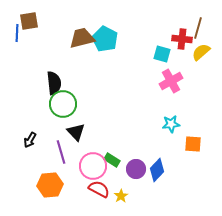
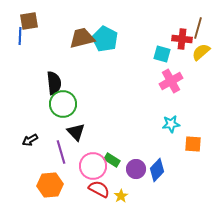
blue line: moved 3 px right, 3 px down
black arrow: rotated 28 degrees clockwise
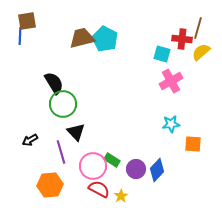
brown square: moved 2 px left
black semicircle: rotated 25 degrees counterclockwise
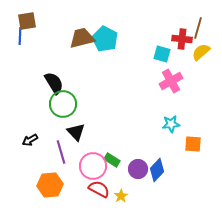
purple circle: moved 2 px right
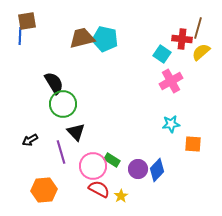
cyan pentagon: rotated 15 degrees counterclockwise
cyan square: rotated 18 degrees clockwise
orange hexagon: moved 6 px left, 5 px down
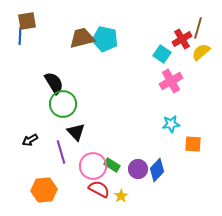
red cross: rotated 36 degrees counterclockwise
green rectangle: moved 5 px down
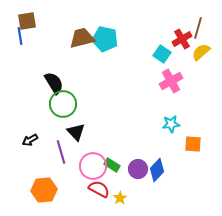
blue line: rotated 12 degrees counterclockwise
yellow star: moved 1 px left, 2 px down
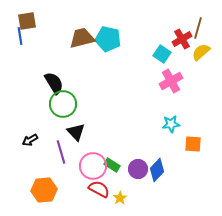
cyan pentagon: moved 3 px right
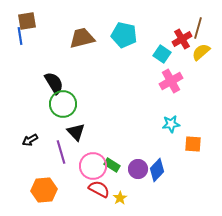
cyan pentagon: moved 16 px right, 4 px up
